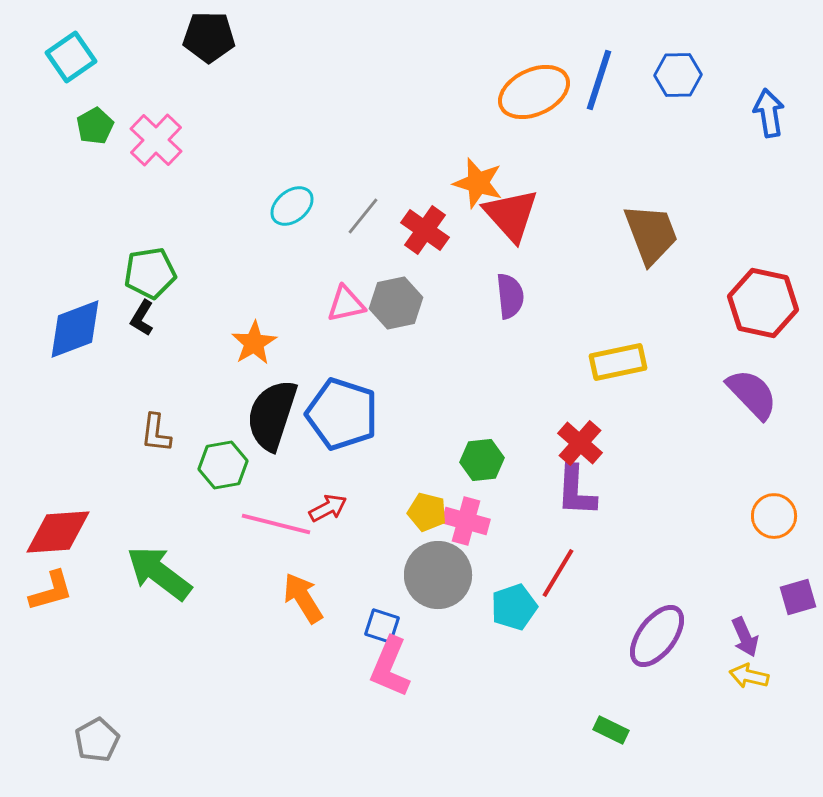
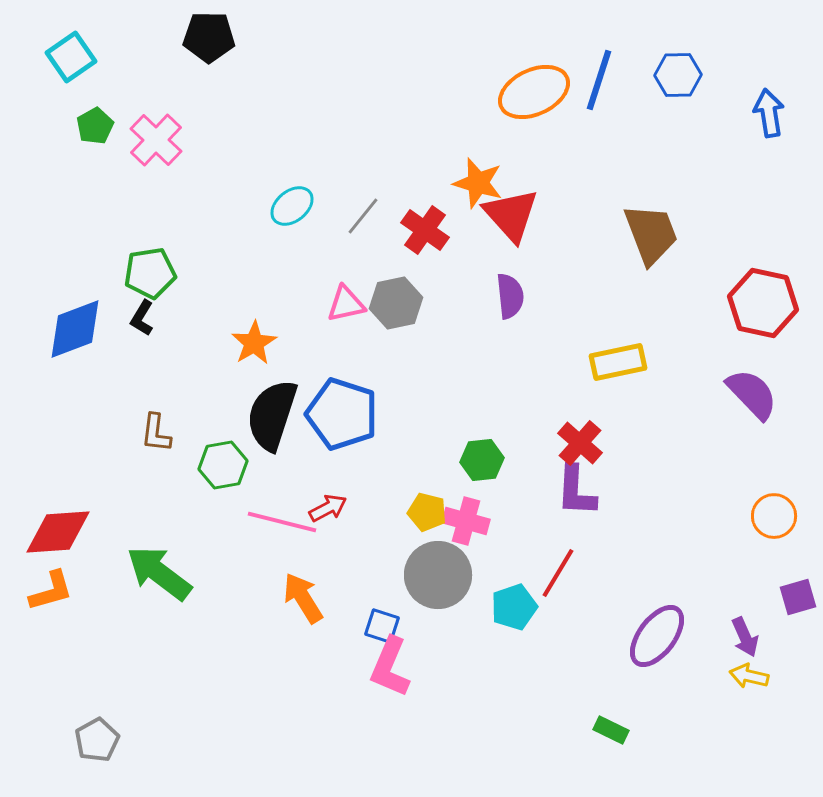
pink line at (276, 524): moved 6 px right, 2 px up
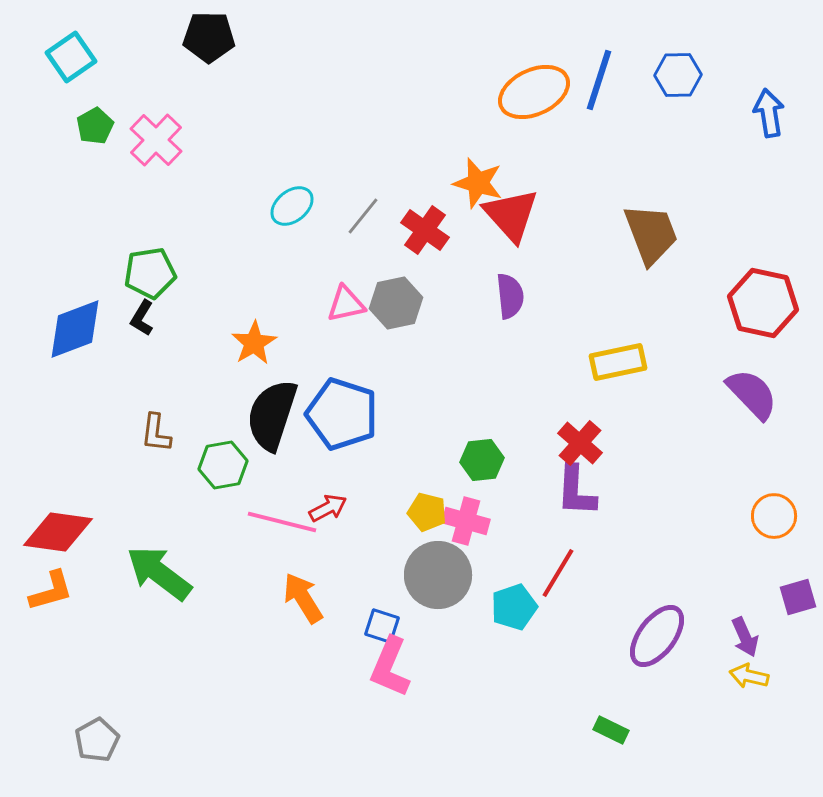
red diamond at (58, 532): rotated 12 degrees clockwise
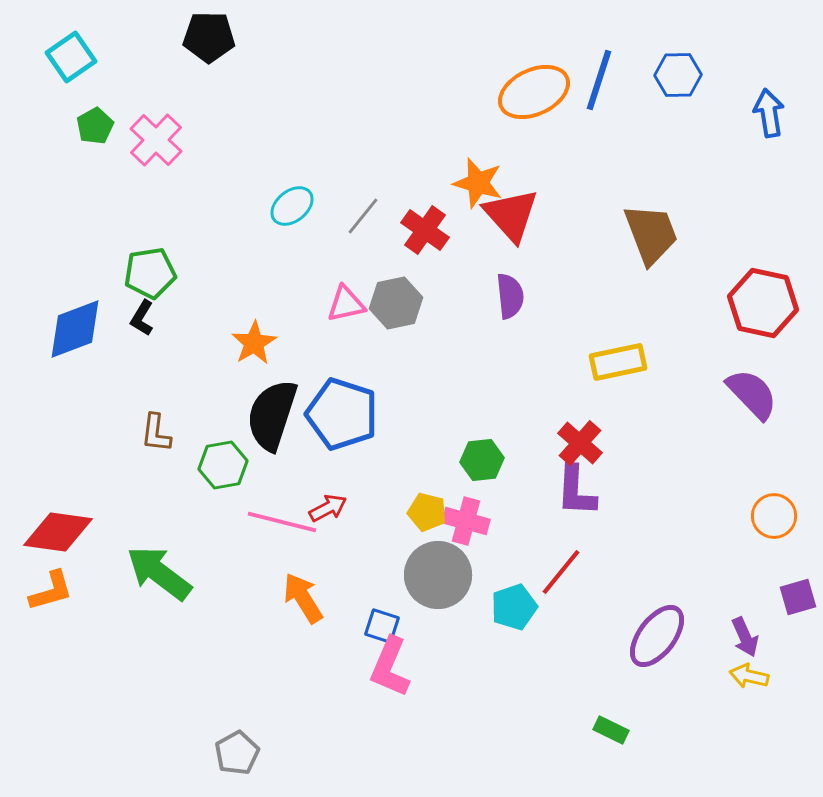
red line at (558, 573): moved 3 px right, 1 px up; rotated 8 degrees clockwise
gray pentagon at (97, 740): moved 140 px right, 13 px down
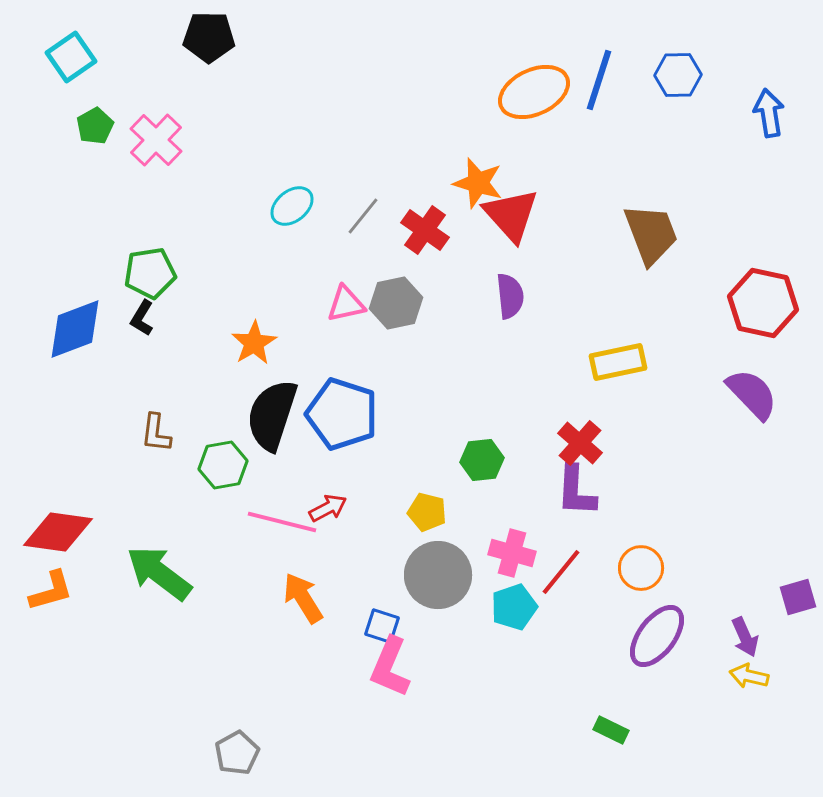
orange circle at (774, 516): moved 133 px left, 52 px down
pink cross at (466, 521): moved 46 px right, 32 px down
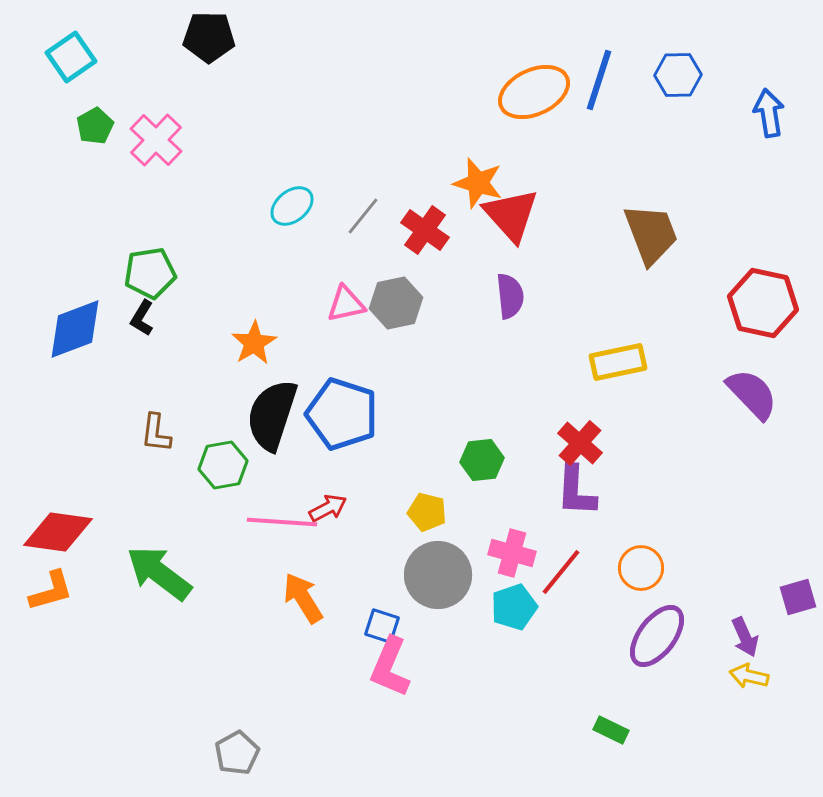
pink line at (282, 522): rotated 10 degrees counterclockwise
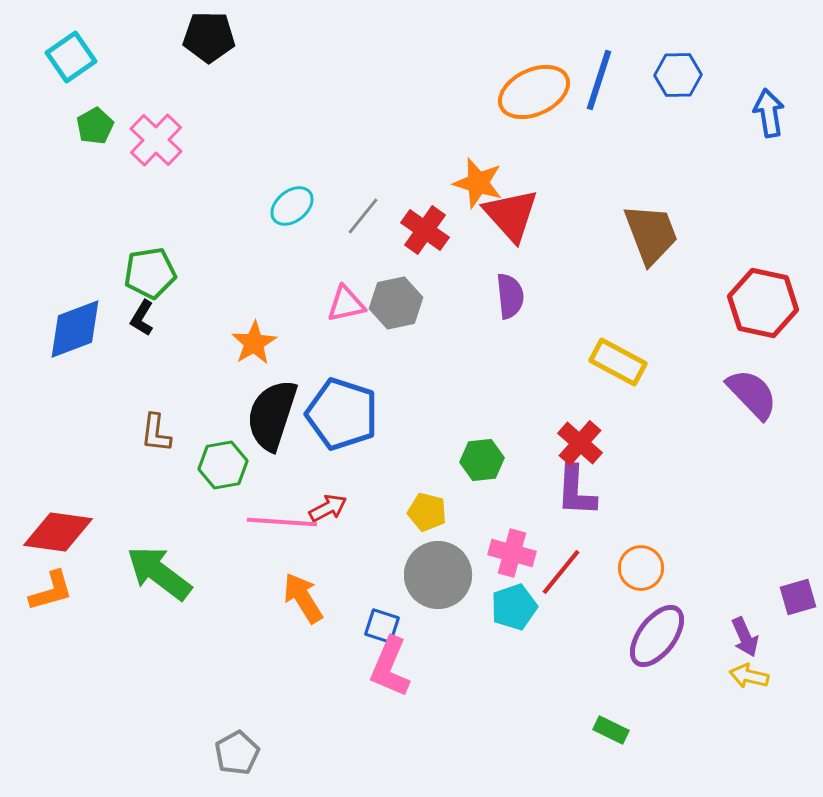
yellow rectangle at (618, 362): rotated 40 degrees clockwise
